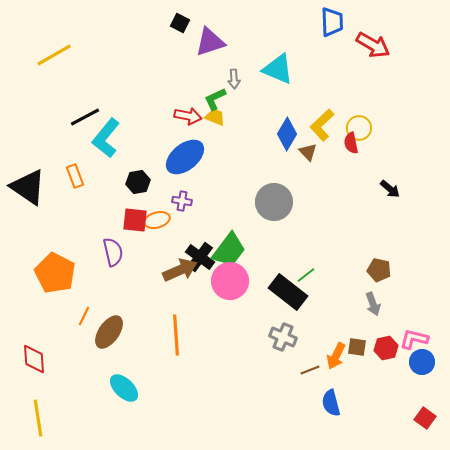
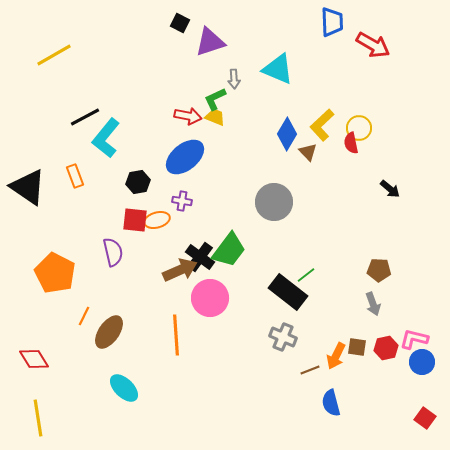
brown pentagon at (379, 270): rotated 10 degrees counterclockwise
pink circle at (230, 281): moved 20 px left, 17 px down
red diamond at (34, 359): rotated 28 degrees counterclockwise
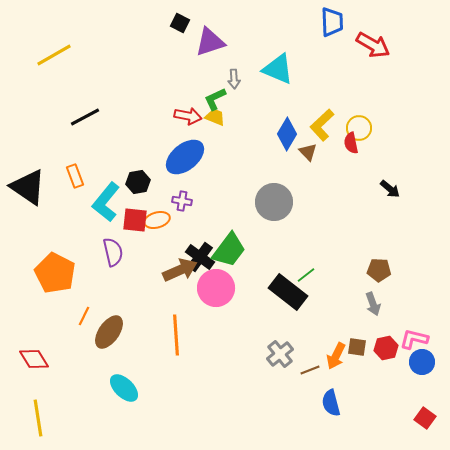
cyan L-shape at (106, 138): moved 64 px down
pink circle at (210, 298): moved 6 px right, 10 px up
gray cross at (283, 337): moved 3 px left, 17 px down; rotated 28 degrees clockwise
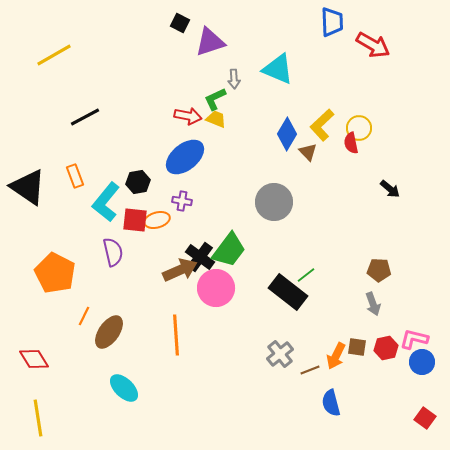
yellow trapezoid at (215, 117): moved 1 px right, 2 px down
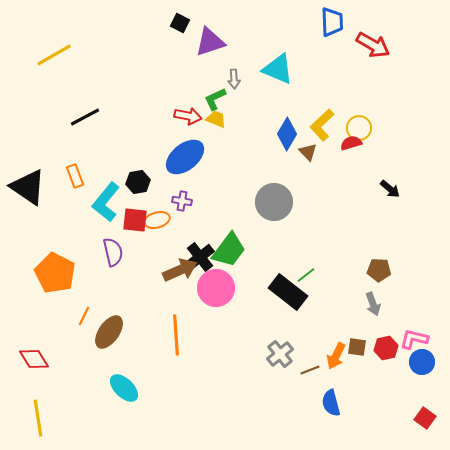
red semicircle at (351, 143): rotated 85 degrees clockwise
black cross at (200, 257): rotated 16 degrees clockwise
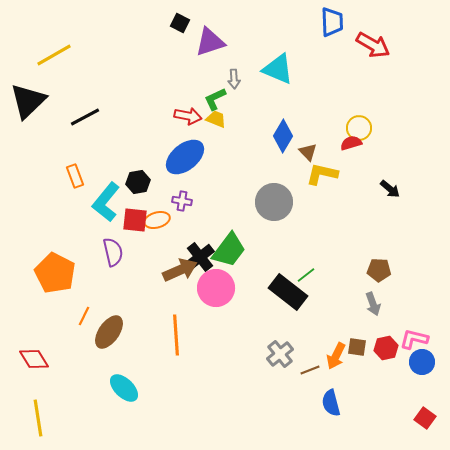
yellow L-shape at (322, 125): moved 49 px down; rotated 56 degrees clockwise
blue diamond at (287, 134): moved 4 px left, 2 px down
black triangle at (28, 187): moved 86 px up; rotated 42 degrees clockwise
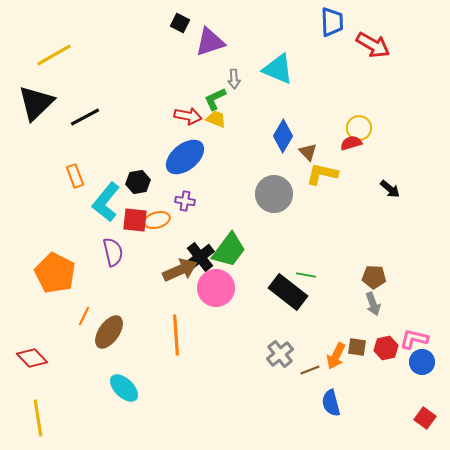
black triangle at (28, 101): moved 8 px right, 2 px down
purple cross at (182, 201): moved 3 px right
gray circle at (274, 202): moved 8 px up
brown pentagon at (379, 270): moved 5 px left, 7 px down
green line at (306, 275): rotated 48 degrees clockwise
red diamond at (34, 359): moved 2 px left, 1 px up; rotated 12 degrees counterclockwise
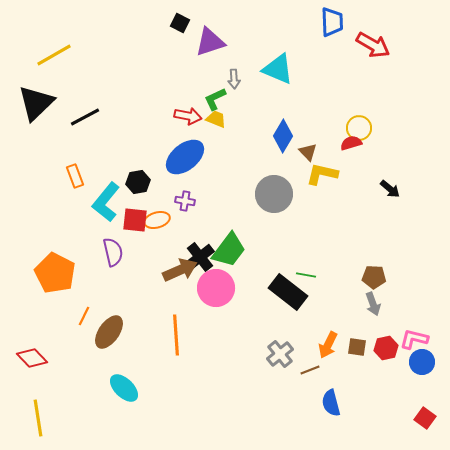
orange arrow at (336, 356): moved 8 px left, 11 px up
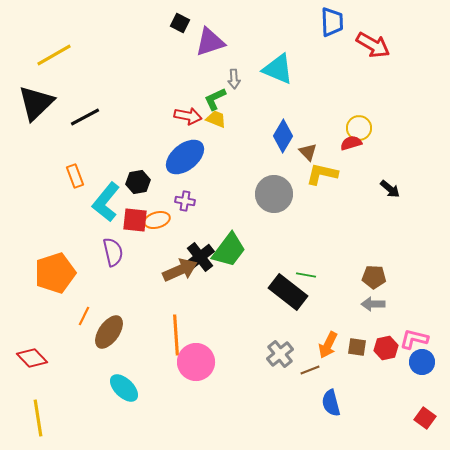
orange pentagon at (55, 273): rotated 27 degrees clockwise
pink circle at (216, 288): moved 20 px left, 74 px down
gray arrow at (373, 304): rotated 110 degrees clockwise
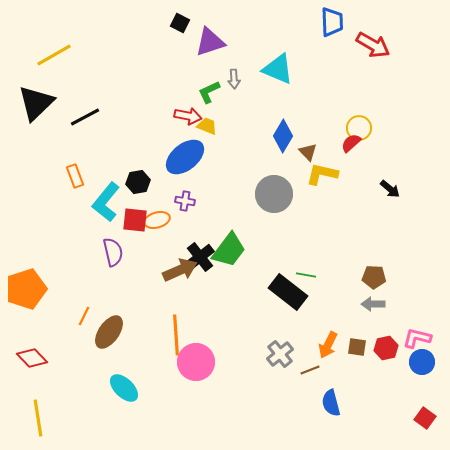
green L-shape at (215, 99): moved 6 px left, 7 px up
yellow trapezoid at (216, 119): moved 9 px left, 7 px down
red semicircle at (351, 143): rotated 25 degrees counterclockwise
orange pentagon at (55, 273): moved 29 px left, 16 px down
pink L-shape at (414, 339): moved 3 px right, 1 px up
